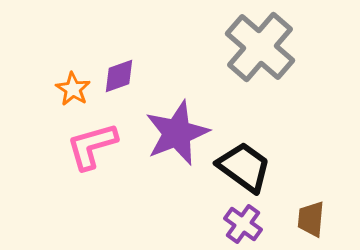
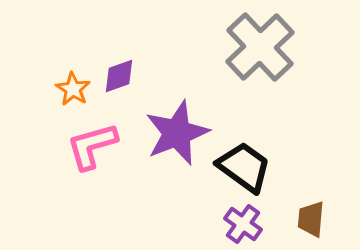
gray cross: rotated 6 degrees clockwise
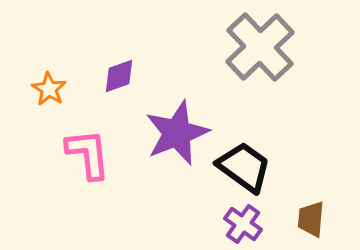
orange star: moved 24 px left
pink L-shape: moved 4 px left, 8 px down; rotated 100 degrees clockwise
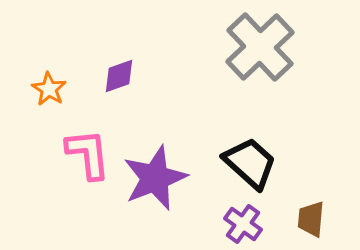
purple star: moved 22 px left, 45 px down
black trapezoid: moved 6 px right, 4 px up; rotated 6 degrees clockwise
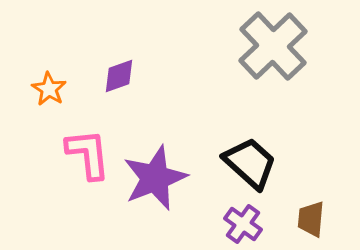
gray cross: moved 13 px right, 1 px up
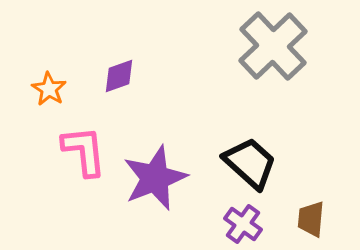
pink L-shape: moved 4 px left, 3 px up
